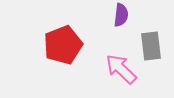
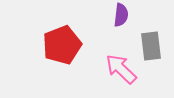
red pentagon: moved 1 px left
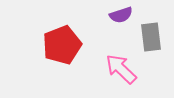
purple semicircle: rotated 65 degrees clockwise
gray rectangle: moved 9 px up
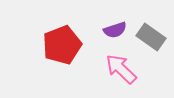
purple semicircle: moved 6 px left, 15 px down
gray rectangle: rotated 48 degrees counterclockwise
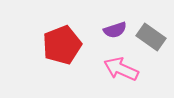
pink arrow: rotated 20 degrees counterclockwise
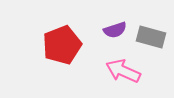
gray rectangle: rotated 20 degrees counterclockwise
pink arrow: moved 2 px right, 2 px down
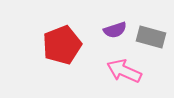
pink arrow: moved 1 px right
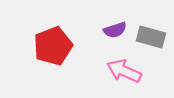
red pentagon: moved 9 px left, 1 px down
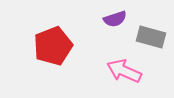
purple semicircle: moved 11 px up
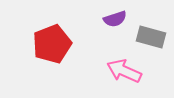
red pentagon: moved 1 px left, 2 px up
